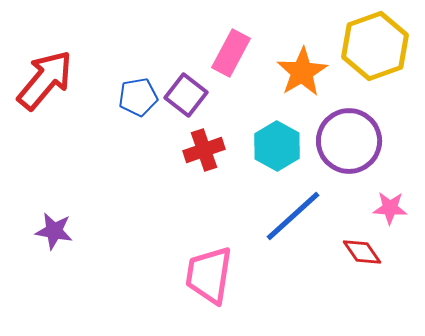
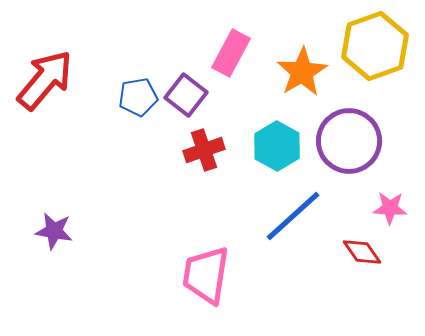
pink trapezoid: moved 3 px left
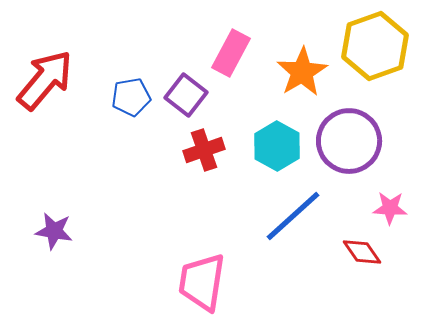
blue pentagon: moved 7 px left
pink trapezoid: moved 4 px left, 7 px down
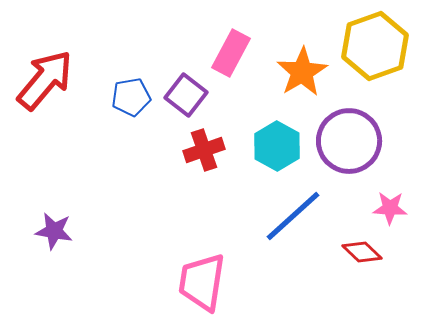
red diamond: rotated 12 degrees counterclockwise
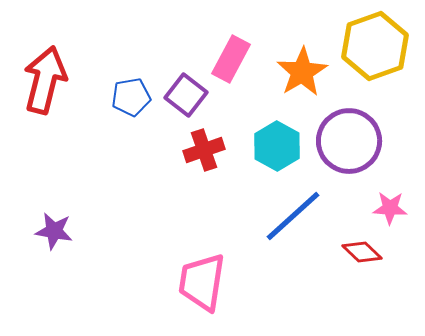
pink rectangle: moved 6 px down
red arrow: rotated 26 degrees counterclockwise
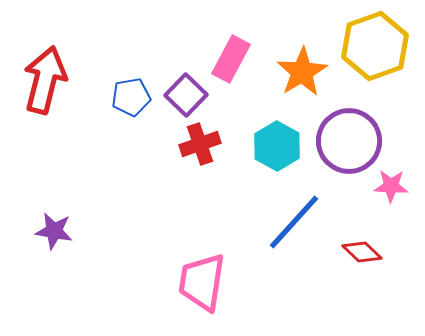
purple square: rotated 6 degrees clockwise
red cross: moved 4 px left, 6 px up
pink star: moved 1 px right, 22 px up
blue line: moved 1 px right, 6 px down; rotated 6 degrees counterclockwise
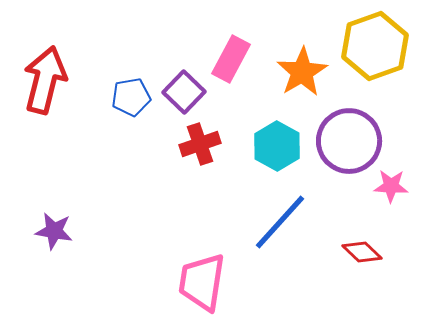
purple square: moved 2 px left, 3 px up
blue line: moved 14 px left
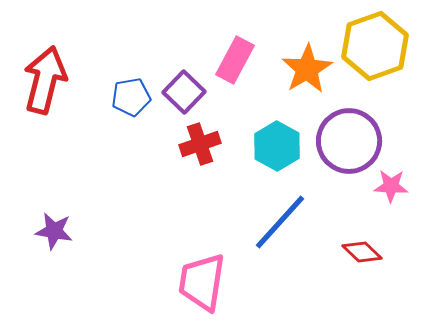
pink rectangle: moved 4 px right, 1 px down
orange star: moved 5 px right, 3 px up
